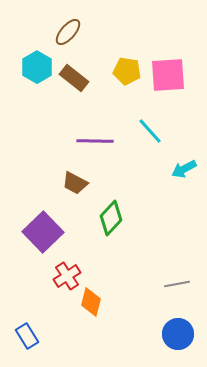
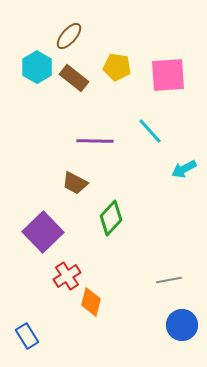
brown ellipse: moved 1 px right, 4 px down
yellow pentagon: moved 10 px left, 4 px up
gray line: moved 8 px left, 4 px up
blue circle: moved 4 px right, 9 px up
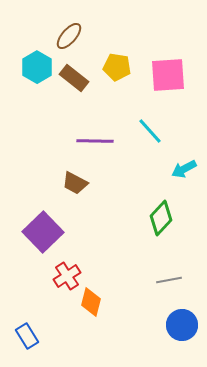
green diamond: moved 50 px right
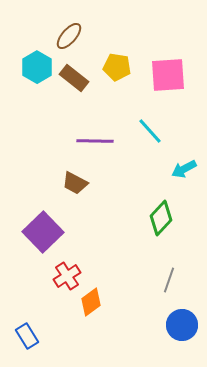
gray line: rotated 60 degrees counterclockwise
orange diamond: rotated 40 degrees clockwise
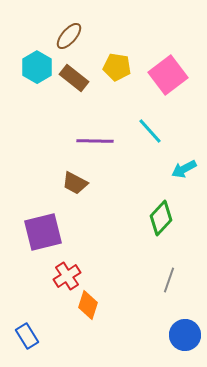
pink square: rotated 33 degrees counterclockwise
purple square: rotated 30 degrees clockwise
orange diamond: moved 3 px left, 3 px down; rotated 36 degrees counterclockwise
blue circle: moved 3 px right, 10 px down
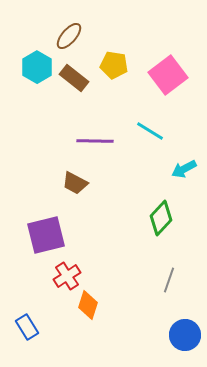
yellow pentagon: moved 3 px left, 2 px up
cyan line: rotated 16 degrees counterclockwise
purple square: moved 3 px right, 3 px down
blue rectangle: moved 9 px up
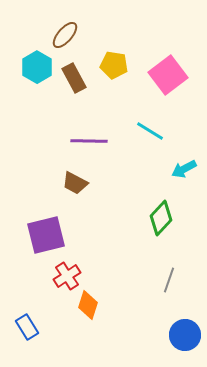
brown ellipse: moved 4 px left, 1 px up
brown rectangle: rotated 24 degrees clockwise
purple line: moved 6 px left
